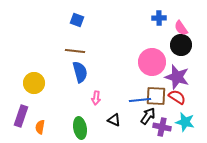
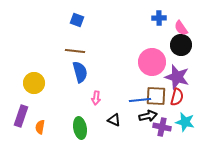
red semicircle: rotated 72 degrees clockwise
black arrow: rotated 42 degrees clockwise
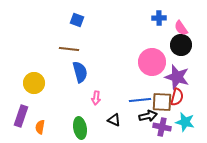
brown line: moved 6 px left, 2 px up
brown square: moved 6 px right, 6 px down
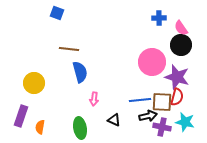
blue square: moved 20 px left, 7 px up
pink arrow: moved 2 px left, 1 px down
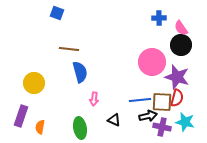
red semicircle: moved 1 px down
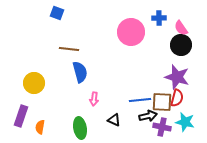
pink circle: moved 21 px left, 30 px up
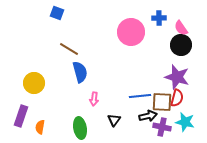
brown line: rotated 24 degrees clockwise
blue line: moved 4 px up
black triangle: rotated 40 degrees clockwise
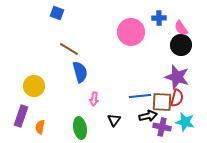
yellow circle: moved 3 px down
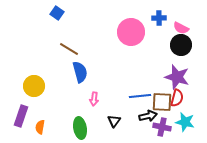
blue square: rotated 16 degrees clockwise
pink semicircle: rotated 28 degrees counterclockwise
black triangle: moved 1 px down
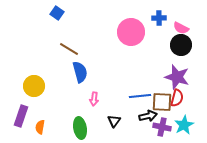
cyan star: moved 1 px left, 3 px down; rotated 30 degrees clockwise
